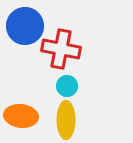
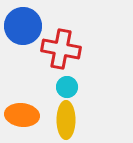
blue circle: moved 2 px left
cyan circle: moved 1 px down
orange ellipse: moved 1 px right, 1 px up
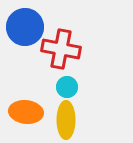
blue circle: moved 2 px right, 1 px down
orange ellipse: moved 4 px right, 3 px up
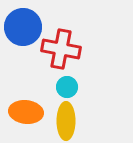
blue circle: moved 2 px left
yellow ellipse: moved 1 px down
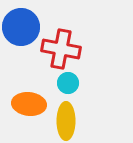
blue circle: moved 2 px left
cyan circle: moved 1 px right, 4 px up
orange ellipse: moved 3 px right, 8 px up
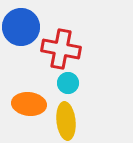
yellow ellipse: rotated 6 degrees counterclockwise
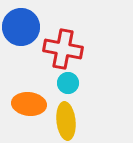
red cross: moved 2 px right
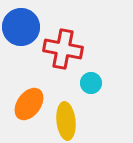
cyan circle: moved 23 px right
orange ellipse: rotated 60 degrees counterclockwise
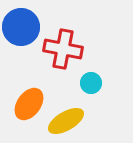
yellow ellipse: rotated 66 degrees clockwise
